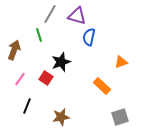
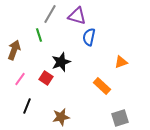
gray square: moved 1 px down
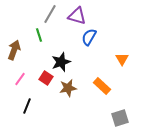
blue semicircle: rotated 18 degrees clockwise
orange triangle: moved 1 px right, 3 px up; rotated 40 degrees counterclockwise
brown star: moved 7 px right, 29 px up
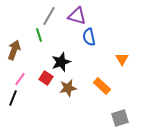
gray line: moved 1 px left, 2 px down
blue semicircle: rotated 42 degrees counterclockwise
black line: moved 14 px left, 8 px up
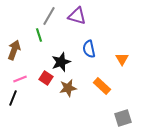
blue semicircle: moved 12 px down
pink line: rotated 32 degrees clockwise
gray square: moved 3 px right
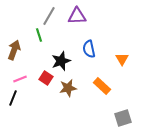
purple triangle: rotated 18 degrees counterclockwise
black star: moved 1 px up
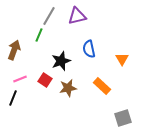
purple triangle: rotated 12 degrees counterclockwise
green line: rotated 40 degrees clockwise
red square: moved 1 px left, 2 px down
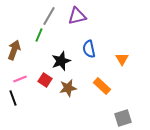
black line: rotated 42 degrees counterclockwise
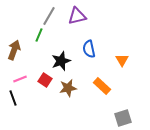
orange triangle: moved 1 px down
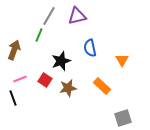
blue semicircle: moved 1 px right, 1 px up
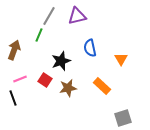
orange triangle: moved 1 px left, 1 px up
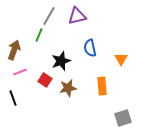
pink line: moved 7 px up
orange rectangle: rotated 42 degrees clockwise
